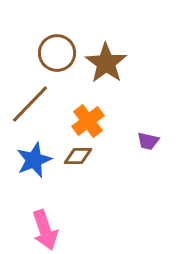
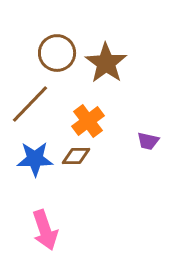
brown diamond: moved 2 px left
blue star: moved 1 px right, 1 px up; rotated 21 degrees clockwise
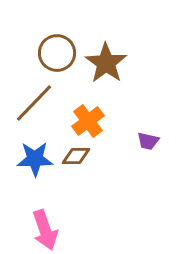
brown line: moved 4 px right, 1 px up
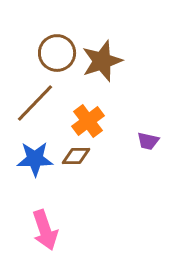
brown star: moved 4 px left, 2 px up; rotated 18 degrees clockwise
brown line: moved 1 px right
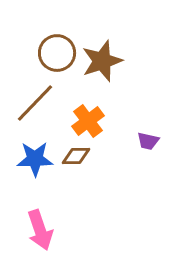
pink arrow: moved 5 px left
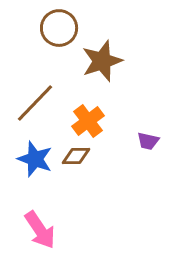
brown circle: moved 2 px right, 25 px up
blue star: rotated 21 degrees clockwise
pink arrow: rotated 15 degrees counterclockwise
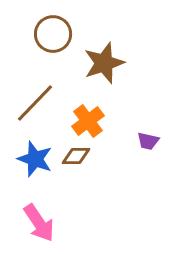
brown circle: moved 6 px left, 6 px down
brown star: moved 2 px right, 2 px down
pink arrow: moved 1 px left, 7 px up
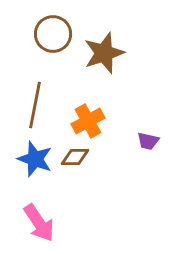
brown star: moved 10 px up
brown line: moved 2 px down; rotated 33 degrees counterclockwise
orange cross: rotated 8 degrees clockwise
brown diamond: moved 1 px left, 1 px down
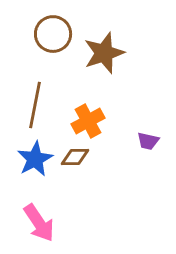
blue star: rotated 24 degrees clockwise
